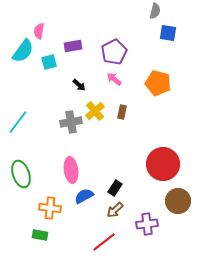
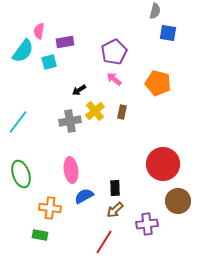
purple rectangle: moved 8 px left, 4 px up
black arrow: moved 5 px down; rotated 104 degrees clockwise
gray cross: moved 1 px left, 1 px up
black rectangle: rotated 35 degrees counterclockwise
red line: rotated 20 degrees counterclockwise
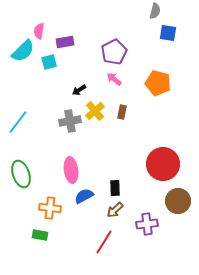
cyan semicircle: rotated 10 degrees clockwise
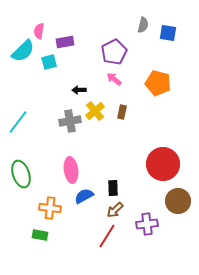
gray semicircle: moved 12 px left, 14 px down
black arrow: rotated 32 degrees clockwise
black rectangle: moved 2 px left
red line: moved 3 px right, 6 px up
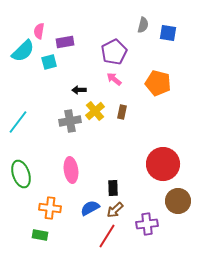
blue semicircle: moved 6 px right, 12 px down
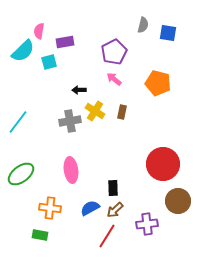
yellow cross: rotated 18 degrees counterclockwise
green ellipse: rotated 72 degrees clockwise
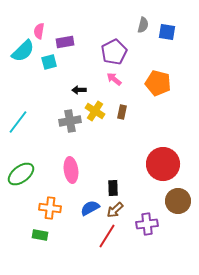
blue square: moved 1 px left, 1 px up
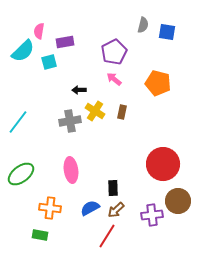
brown arrow: moved 1 px right
purple cross: moved 5 px right, 9 px up
